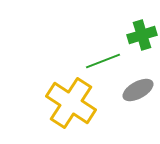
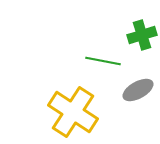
green line: rotated 32 degrees clockwise
yellow cross: moved 2 px right, 9 px down
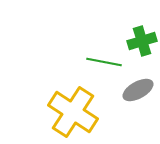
green cross: moved 6 px down
green line: moved 1 px right, 1 px down
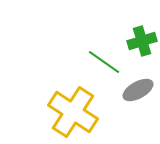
green line: rotated 24 degrees clockwise
